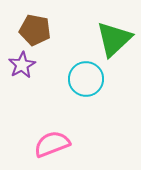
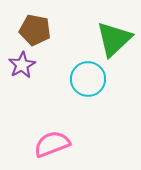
cyan circle: moved 2 px right
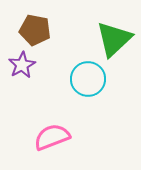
pink semicircle: moved 7 px up
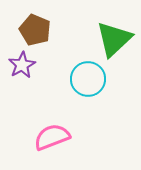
brown pentagon: rotated 12 degrees clockwise
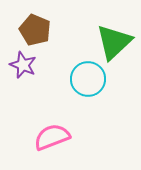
green triangle: moved 3 px down
purple star: moved 1 px right; rotated 20 degrees counterclockwise
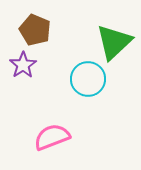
purple star: rotated 16 degrees clockwise
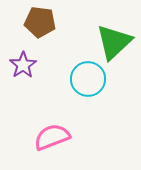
brown pentagon: moved 5 px right, 8 px up; rotated 16 degrees counterclockwise
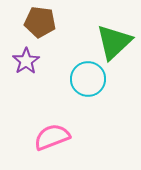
purple star: moved 3 px right, 4 px up
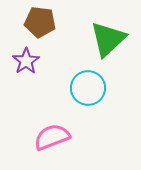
green triangle: moved 6 px left, 3 px up
cyan circle: moved 9 px down
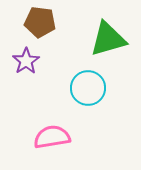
green triangle: rotated 27 degrees clockwise
pink semicircle: rotated 12 degrees clockwise
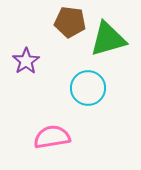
brown pentagon: moved 30 px right
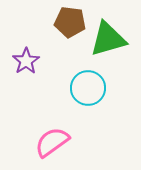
pink semicircle: moved 5 px down; rotated 27 degrees counterclockwise
